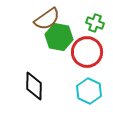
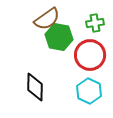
green cross: rotated 30 degrees counterclockwise
red circle: moved 3 px right, 3 px down
black diamond: moved 1 px right, 1 px down
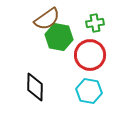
cyan hexagon: rotated 15 degrees counterclockwise
